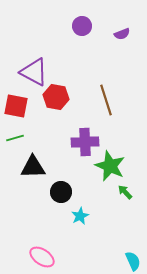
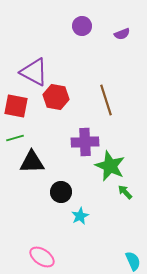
black triangle: moved 1 px left, 5 px up
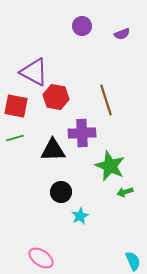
purple cross: moved 3 px left, 9 px up
black triangle: moved 21 px right, 12 px up
green arrow: rotated 63 degrees counterclockwise
pink ellipse: moved 1 px left, 1 px down
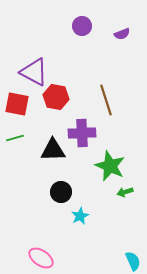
red square: moved 1 px right, 2 px up
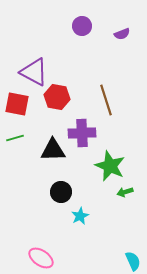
red hexagon: moved 1 px right
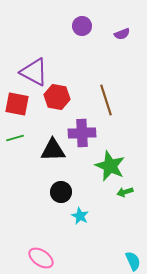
cyan star: rotated 18 degrees counterclockwise
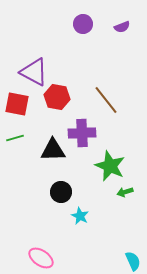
purple circle: moved 1 px right, 2 px up
purple semicircle: moved 7 px up
brown line: rotated 20 degrees counterclockwise
